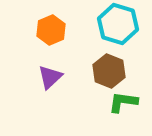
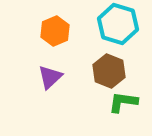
orange hexagon: moved 4 px right, 1 px down
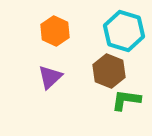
cyan hexagon: moved 6 px right, 7 px down
orange hexagon: rotated 12 degrees counterclockwise
green L-shape: moved 3 px right, 2 px up
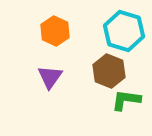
purple triangle: rotated 12 degrees counterclockwise
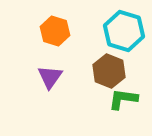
orange hexagon: rotated 8 degrees counterclockwise
green L-shape: moved 3 px left, 1 px up
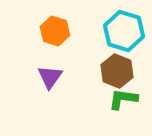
brown hexagon: moved 8 px right
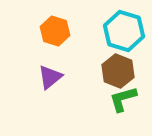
brown hexagon: moved 1 px right
purple triangle: rotated 16 degrees clockwise
green L-shape: rotated 24 degrees counterclockwise
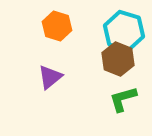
orange hexagon: moved 2 px right, 5 px up
brown hexagon: moved 12 px up
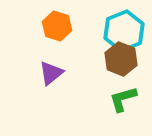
cyan hexagon: rotated 21 degrees clockwise
brown hexagon: moved 3 px right
purple triangle: moved 1 px right, 4 px up
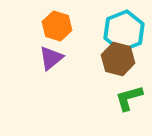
brown hexagon: moved 3 px left; rotated 8 degrees counterclockwise
purple triangle: moved 15 px up
green L-shape: moved 6 px right, 1 px up
